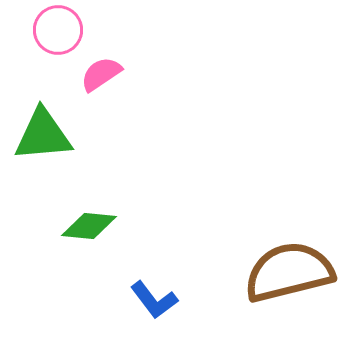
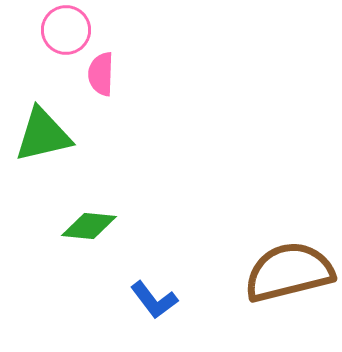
pink circle: moved 8 px right
pink semicircle: rotated 54 degrees counterclockwise
green triangle: rotated 8 degrees counterclockwise
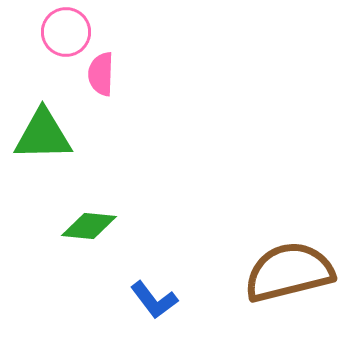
pink circle: moved 2 px down
green triangle: rotated 12 degrees clockwise
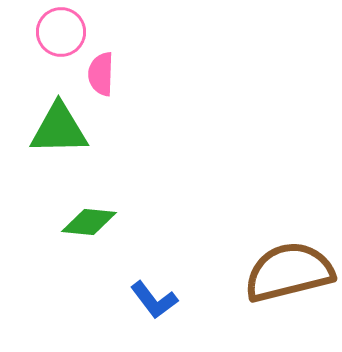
pink circle: moved 5 px left
green triangle: moved 16 px right, 6 px up
green diamond: moved 4 px up
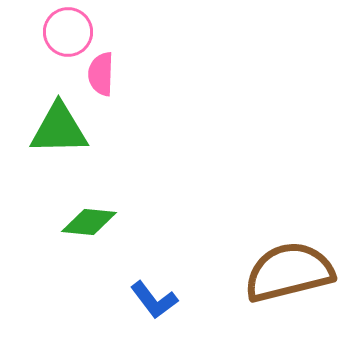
pink circle: moved 7 px right
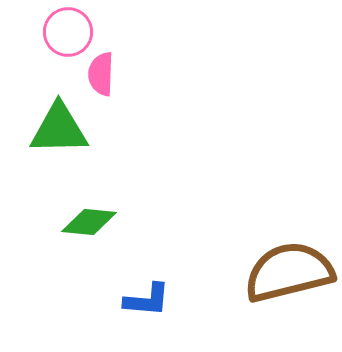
blue L-shape: moved 7 px left; rotated 48 degrees counterclockwise
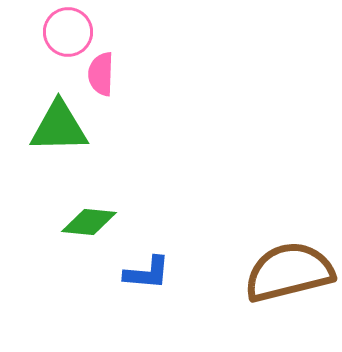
green triangle: moved 2 px up
blue L-shape: moved 27 px up
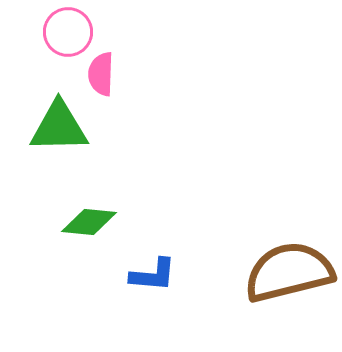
blue L-shape: moved 6 px right, 2 px down
